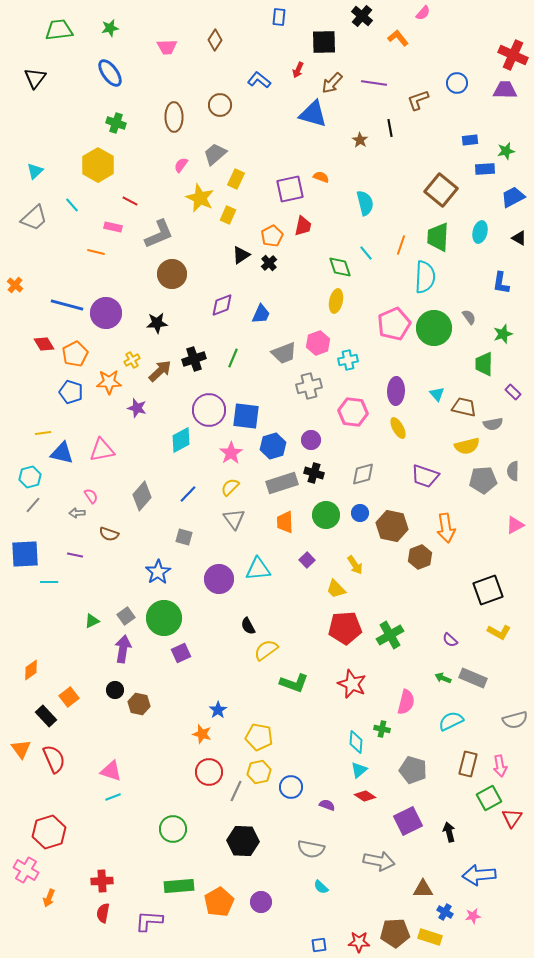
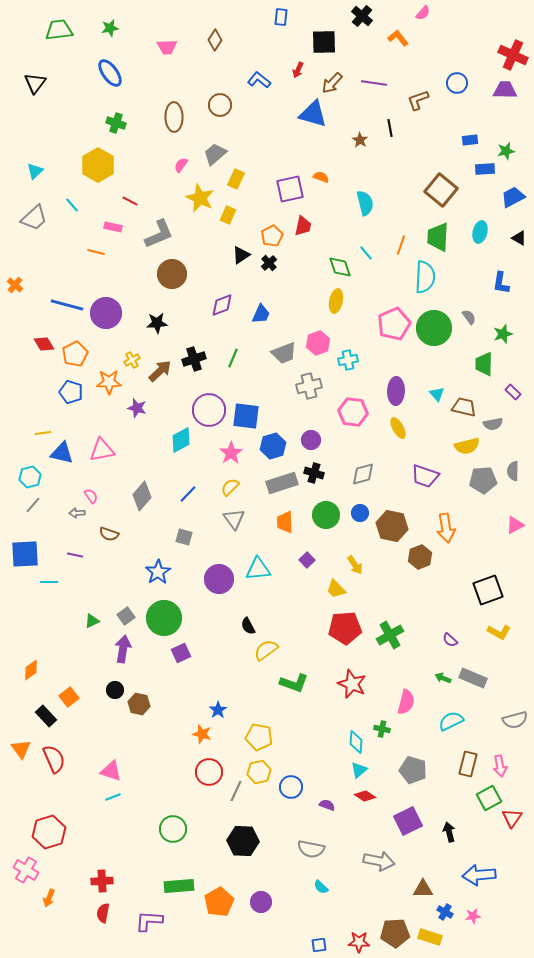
blue rectangle at (279, 17): moved 2 px right
black triangle at (35, 78): moved 5 px down
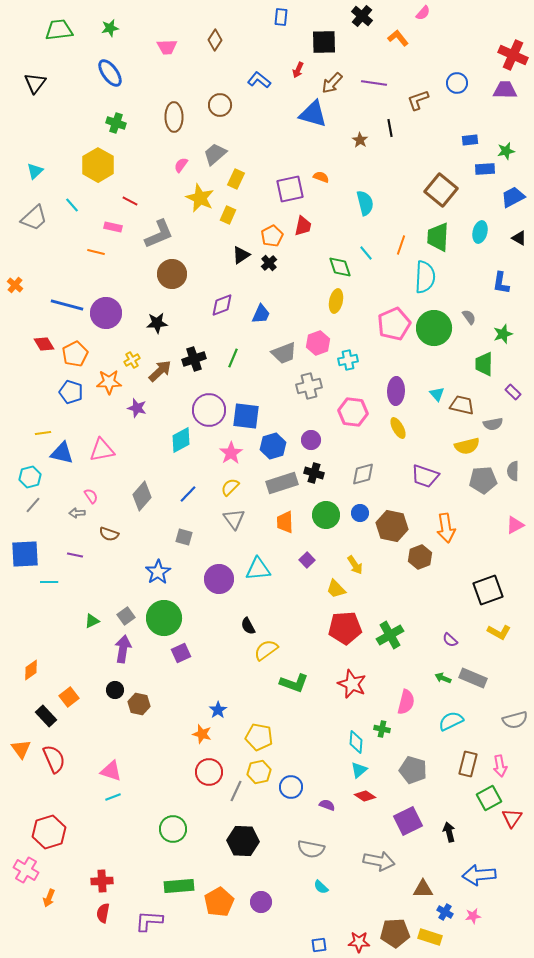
brown trapezoid at (464, 407): moved 2 px left, 2 px up
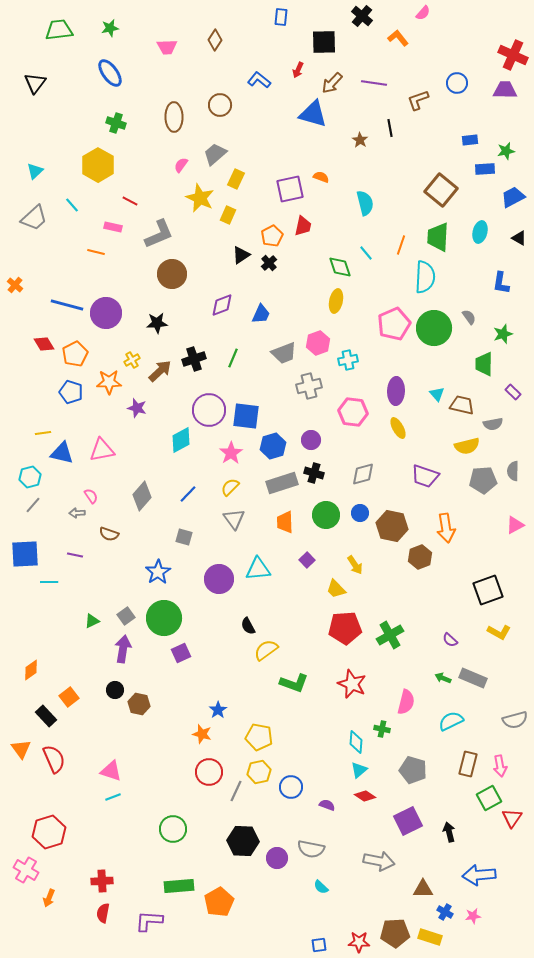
purple circle at (261, 902): moved 16 px right, 44 px up
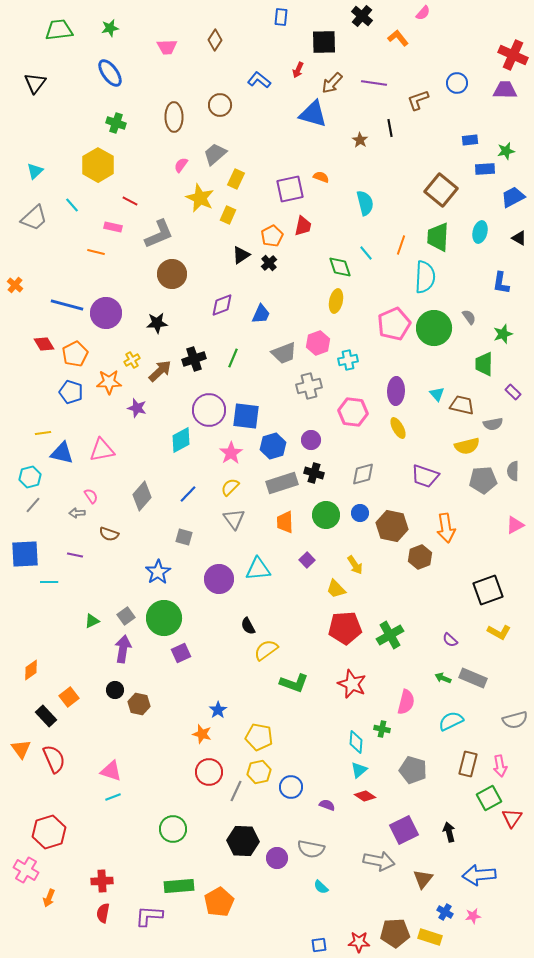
purple square at (408, 821): moved 4 px left, 9 px down
brown triangle at (423, 889): moved 10 px up; rotated 50 degrees counterclockwise
purple L-shape at (149, 921): moved 5 px up
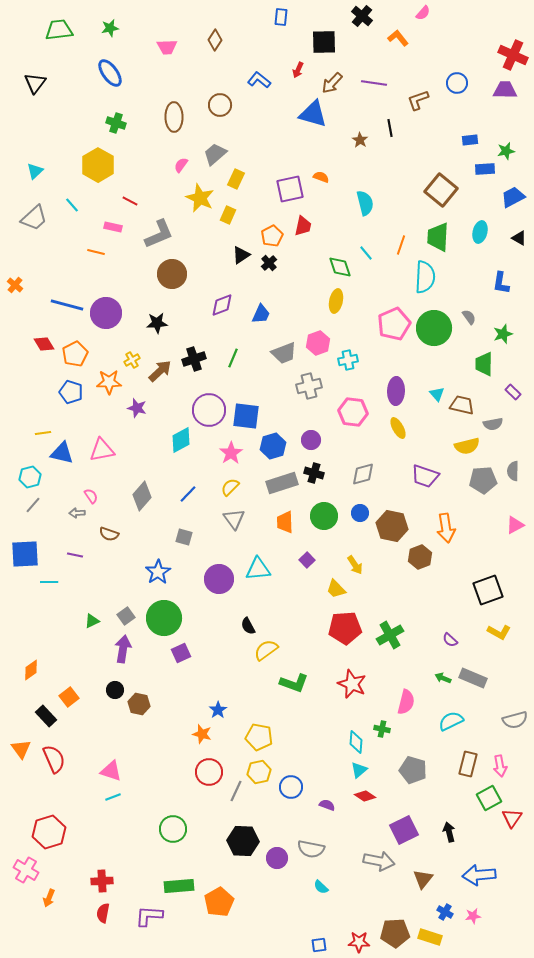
green circle at (326, 515): moved 2 px left, 1 px down
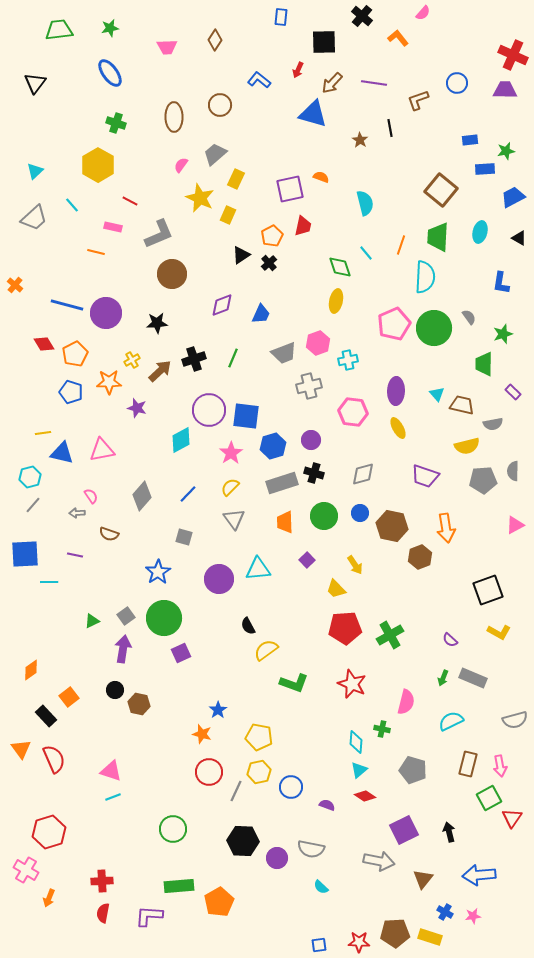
green arrow at (443, 678): rotated 91 degrees counterclockwise
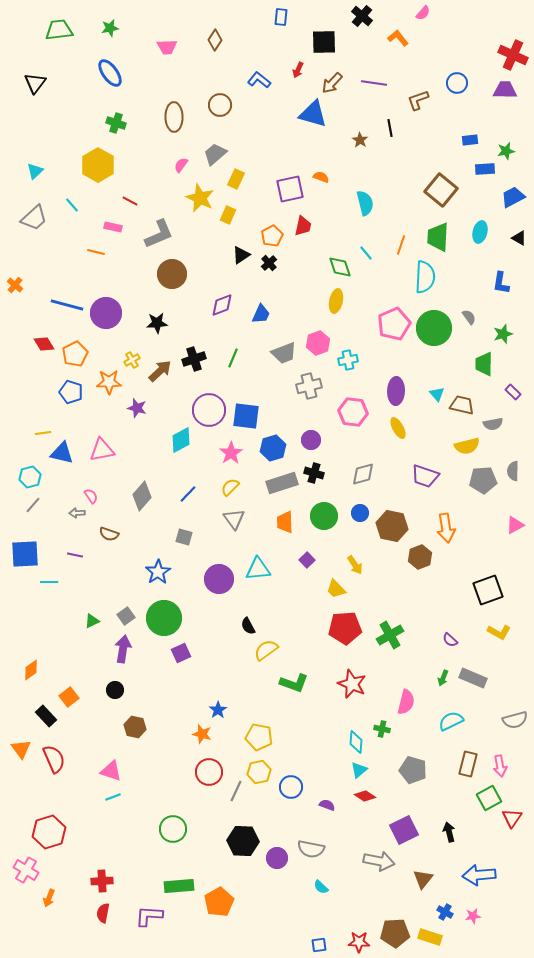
blue hexagon at (273, 446): moved 2 px down
brown hexagon at (139, 704): moved 4 px left, 23 px down
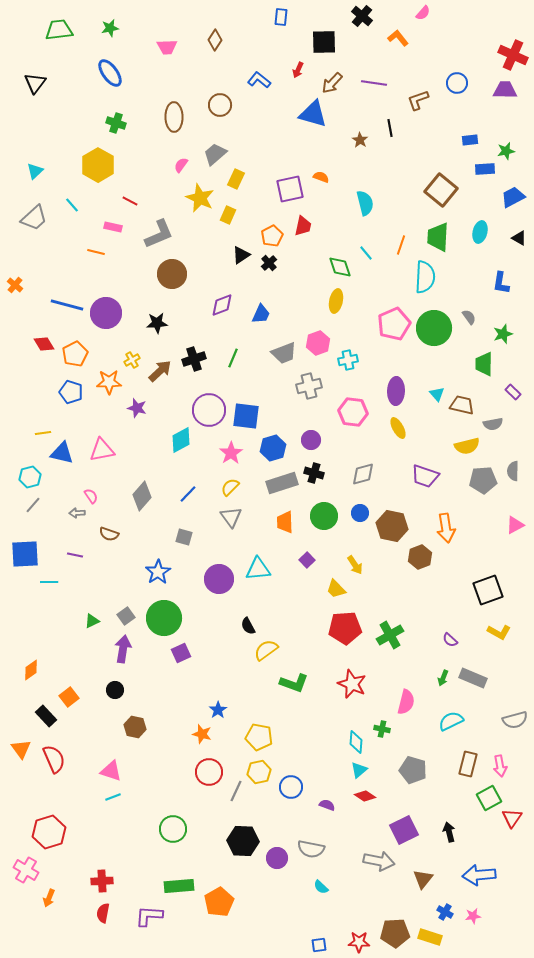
gray triangle at (234, 519): moved 3 px left, 2 px up
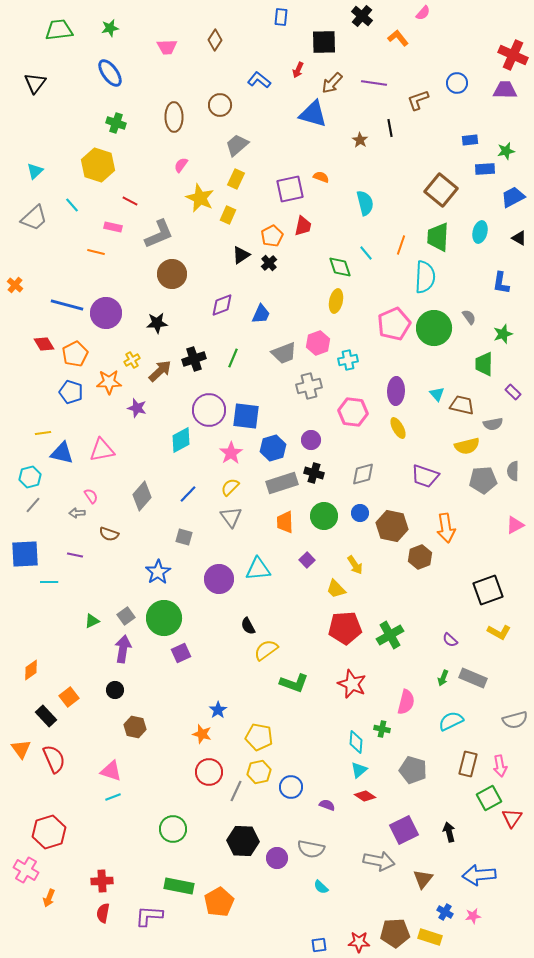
gray trapezoid at (215, 154): moved 22 px right, 9 px up
yellow hexagon at (98, 165): rotated 12 degrees counterclockwise
green rectangle at (179, 886): rotated 16 degrees clockwise
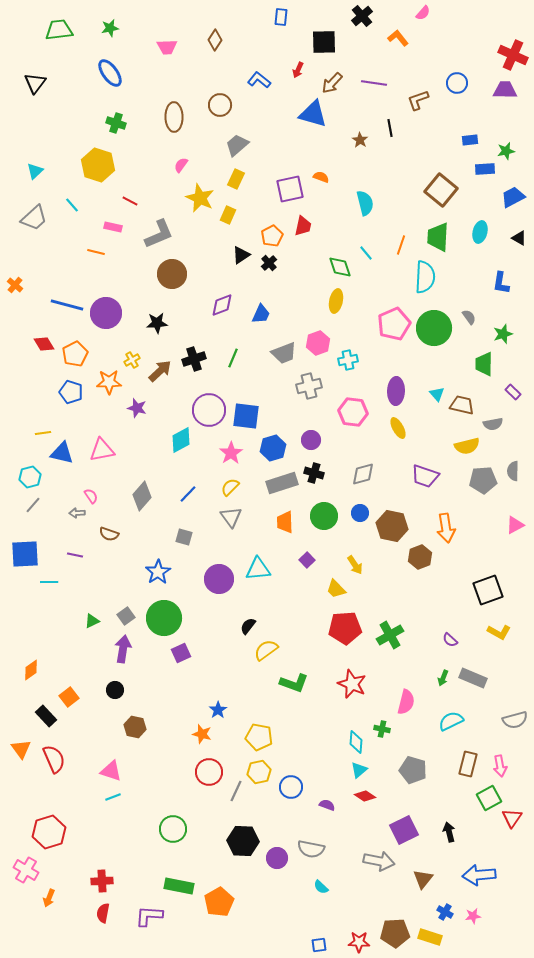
black cross at (362, 16): rotated 10 degrees clockwise
black semicircle at (248, 626): rotated 66 degrees clockwise
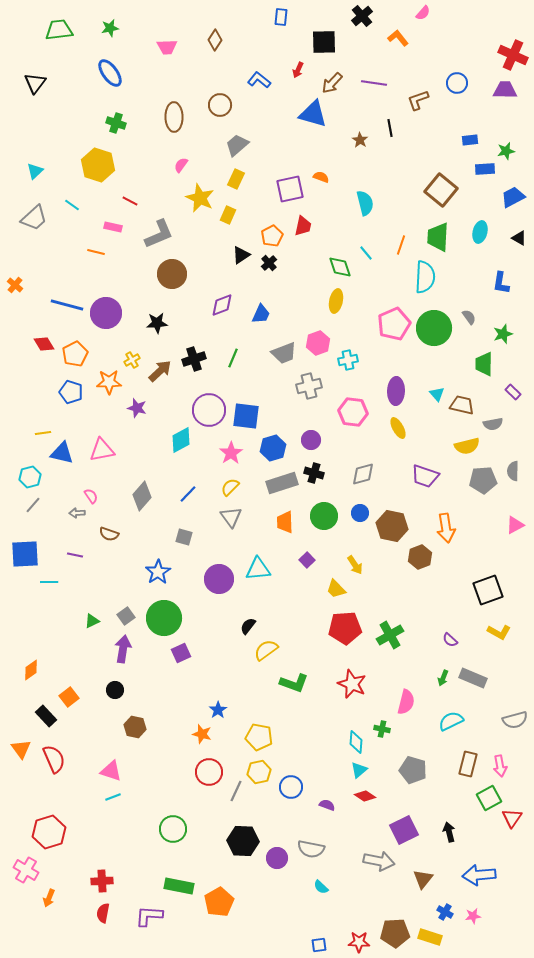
cyan line at (72, 205): rotated 14 degrees counterclockwise
